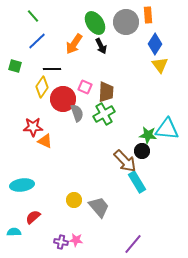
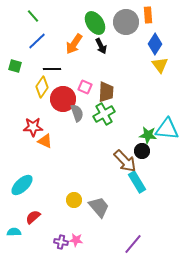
cyan ellipse: rotated 35 degrees counterclockwise
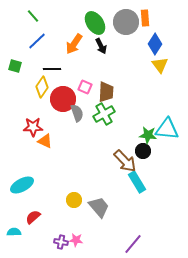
orange rectangle: moved 3 px left, 3 px down
black circle: moved 1 px right
cyan ellipse: rotated 15 degrees clockwise
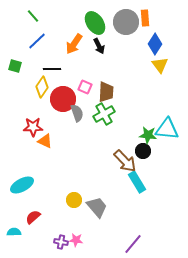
black arrow: moved 2 px left
gray trapezoid: moved 2 px left
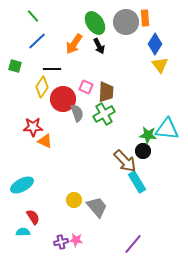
pink square: moved 1 px right
red semicircle: rotated 98 degrees clockwise
cyan semicircle: moved 9 px right
purple cross: rotated 24 degrees counterclockwise
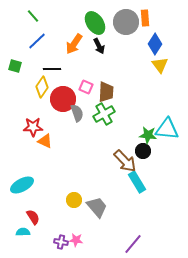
purple cross: rotated 24 degrees clockwise
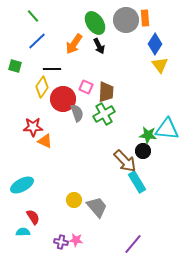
gray circle: moved 2 px up
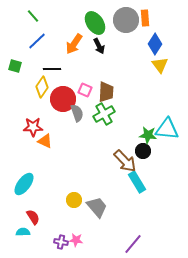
pink square: moved 1 px left, 3 px down
cyan ellipse: moved 2 px right, 1 px up; rotated 25 degrees counterclockwise
